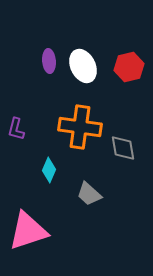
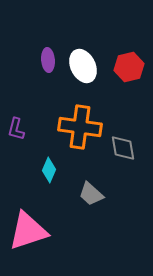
purple ellipse: moved 1 px left, 1 px up
gray trapezoid: moved 2 px right
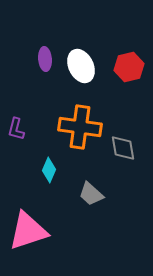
purple ellipse: moved 3 px left, 1 px up
white ellipse: moved 2 px left
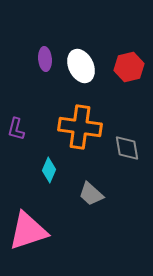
gray diamond: moved 4 px right
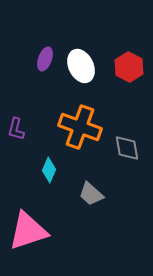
purple ellipse: rotated 25 degrees clockwise
red hexagon: rotated 20 degrees counterclockwise
orange cross: rotated 12 degrees clockwise
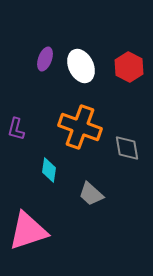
cyan diamond: rotated 15 degrees counterclockwise
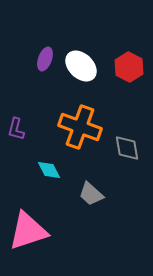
white ellipse: rotated 20 degrees counterclockwise
cyan diamond: rotated 35 degrees counterclockwise
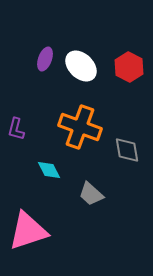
gray diamond: moved 2 px down
